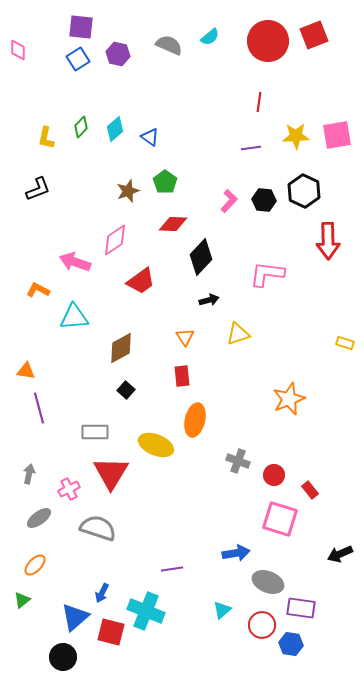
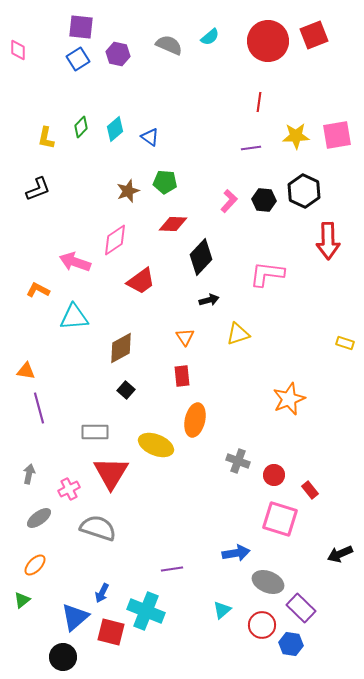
green pentagon at (165, 182): rotated 30 degrees counterclockwise
purple rectangle at (301, 608): rotated 36 degrees clockwise
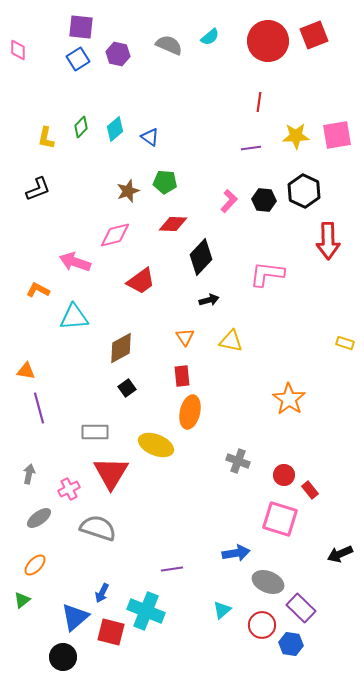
pink diamond at (115, 240): moved 5 px up; rotated 20 degrees clockwise
yellow triangle at (238, 334): moved 7 px left, 7 px down; rotated 30 degrees clockwise
black square at (126, 390): moved 1 px right, 2 px up; rotated 12 degrees clockwise
orange star at (289, 399): rotated 16 degrees counterclockwise
orange ellipse at (195, 420): moved 5 px left, 8 px up
red circle at (274, 475): moved 10 px right
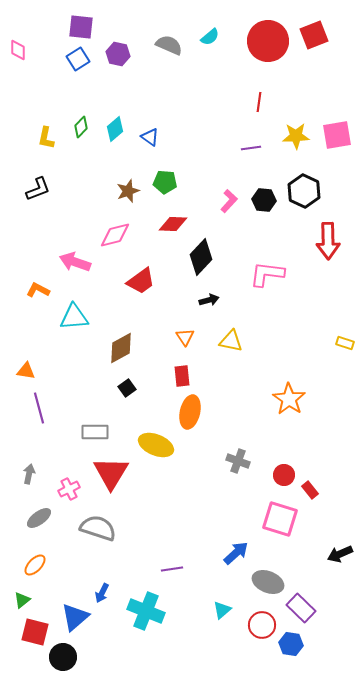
blue arrow at (236, 553): rotated 32 degrees counterclockwise
red square at (111, 632): moved 76 px left
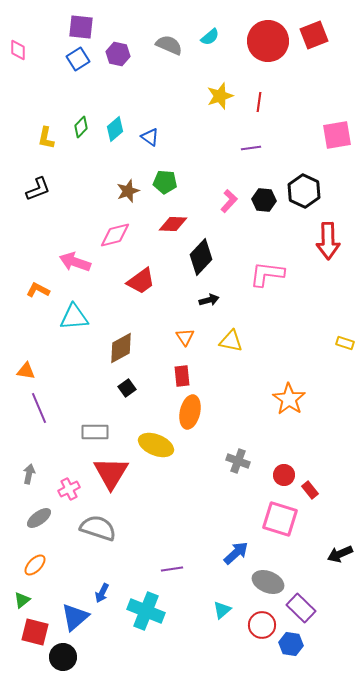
yellow star at (296, 136): moved 76 px left, 40 px up; rotated 16 degrees counterclockwise
purple line at (39, 408): rotated 8 degrees counterclockwise
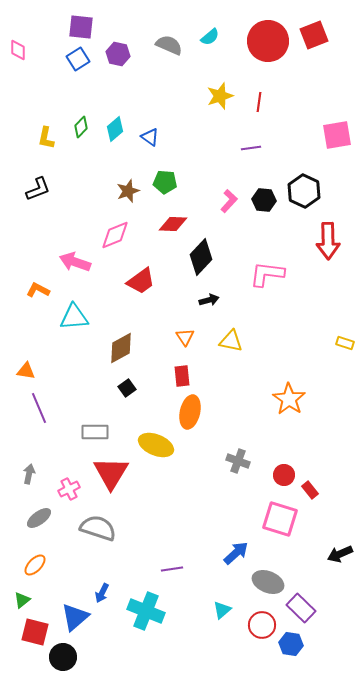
pink diamond at (115, 235): rotated 8 degrees counterclockwise
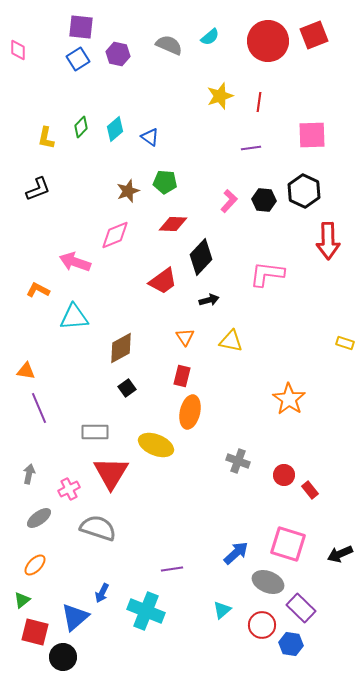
pink square at (337, 135): moved 25 px left; rotated 8 degrees clockwise
red trapezoid at (141, 281): moved 22 px right
red rectangle at (182, 376): rotated 20 degrees clockwise
pink square at (280, 519): moved 8 px right, 25 px down
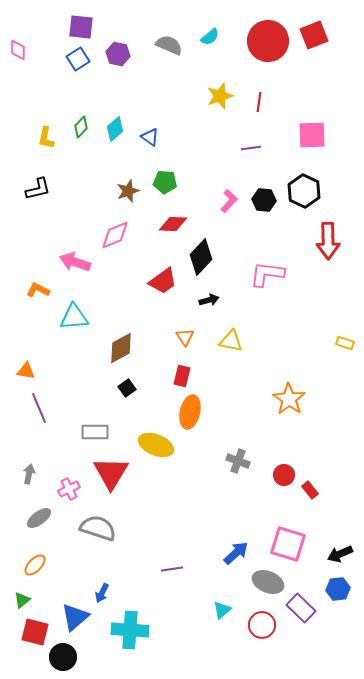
black L-shape at (38, 189): rotated 8 degrees clockwise
cyan cross at (146, 611): moved 16 px left, 19 px down; rotated 18 degrees counterclockwise
blue hexagon at (291, 644): moved 47 px right, 55 px up; rotated 15 degrees counterclockwise
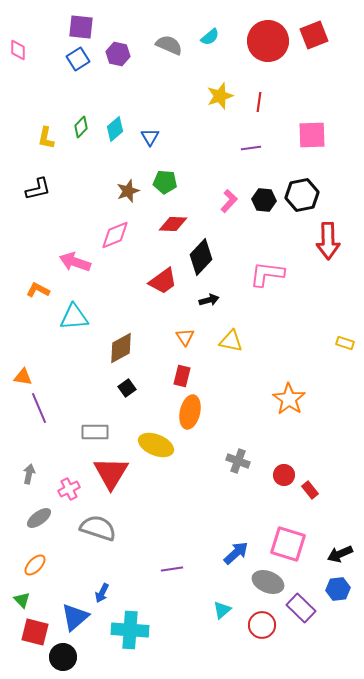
blue triangle at (150, 137): rotated 24 degrees clockwise
black hexagon at (304, 191): moved 2 px left, 4 px down; rotated 24 degrees clockwise
orange triangle at (26, 371): moved 3 px left, 6 px down
green triangle at (22, 600): rotated 36 degrees counterclockwise
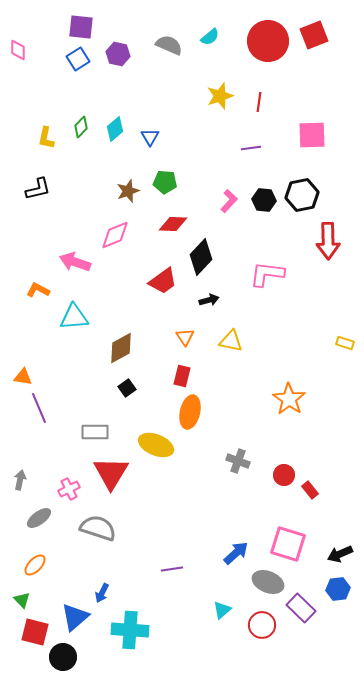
gray arrow at (29, 474): moved 9 px left, 6 px down
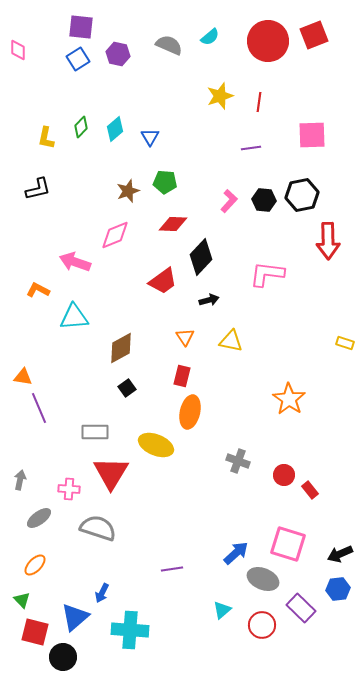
pink cross at (69, 489): rotated 30 degrees clockwise
gray ellipse at (268, 582): moved 5 px left, 3 px up
